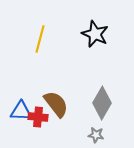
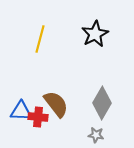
black star: rotated 20 degrees clockwise
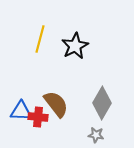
black star: moved 20 px left, 12 px down
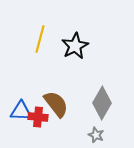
gray star: rotated 14 degrees clockwise
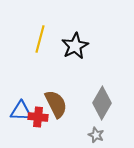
brown semicircle: rotated 12 degrees clockwise
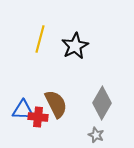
blue triangle: moved 2 px right, 1 px up
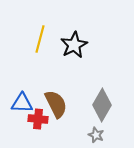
black star: moved 1 px left, 1 px up
gray diamond: moved 2 px down
blue triangle: moved 1 px left, 7 px up
red cross: moved 2 px down
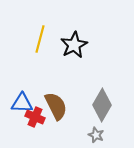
brown semicircle: moved 2 px down
red cross: moved 3 px left, 2 px up; rotated 18 degrees clockwise
